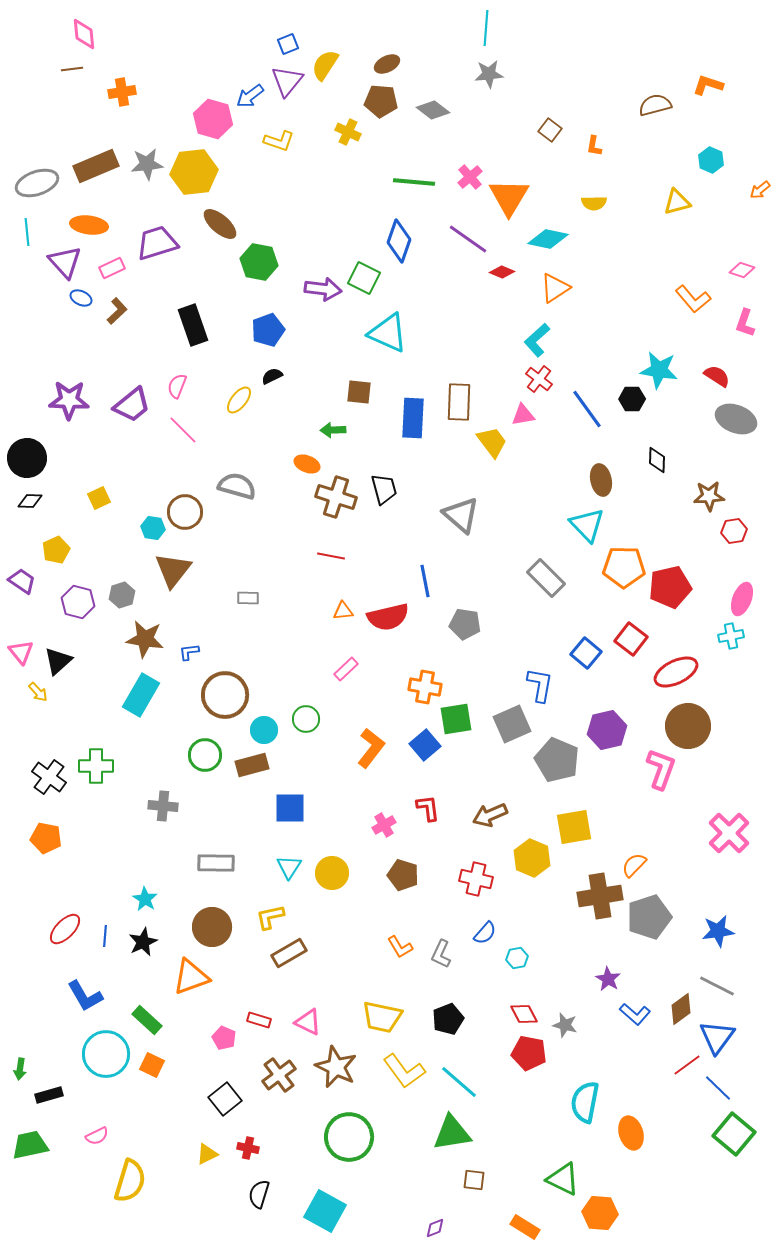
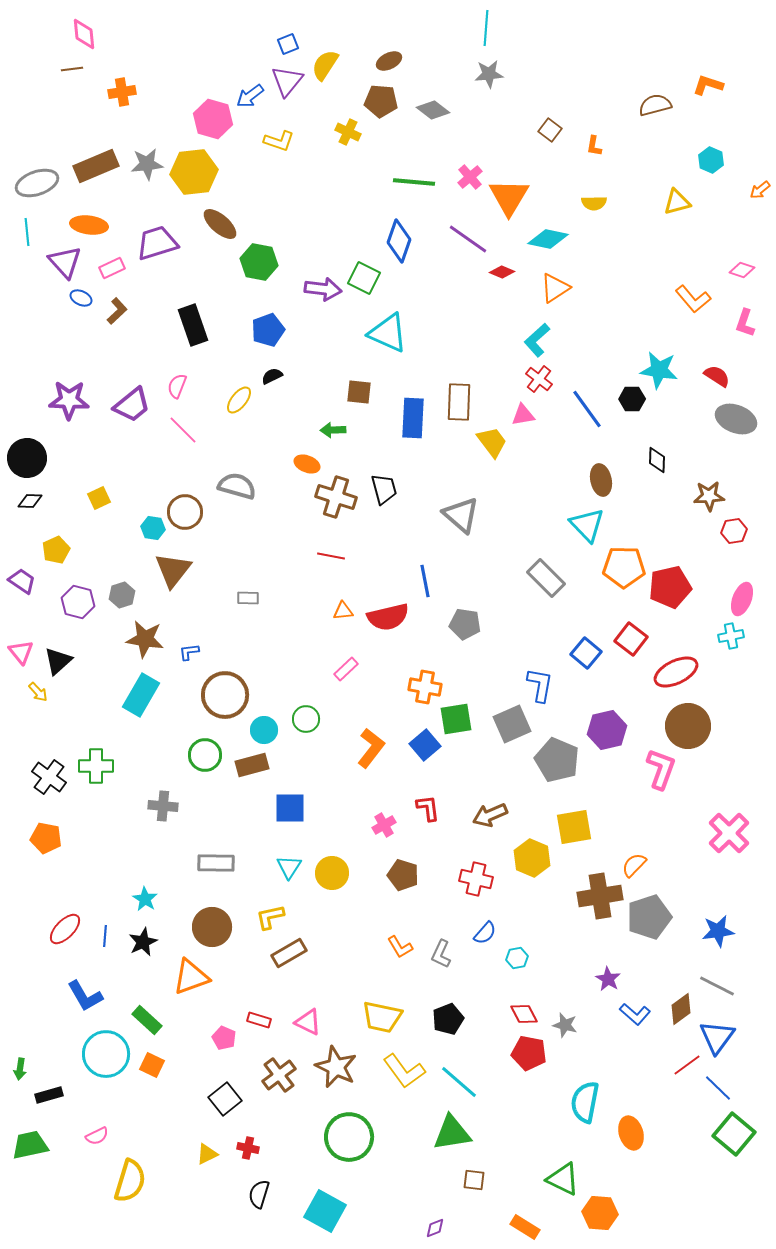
brown ellipse at (387, 64): moved 2 px right, 3 px up
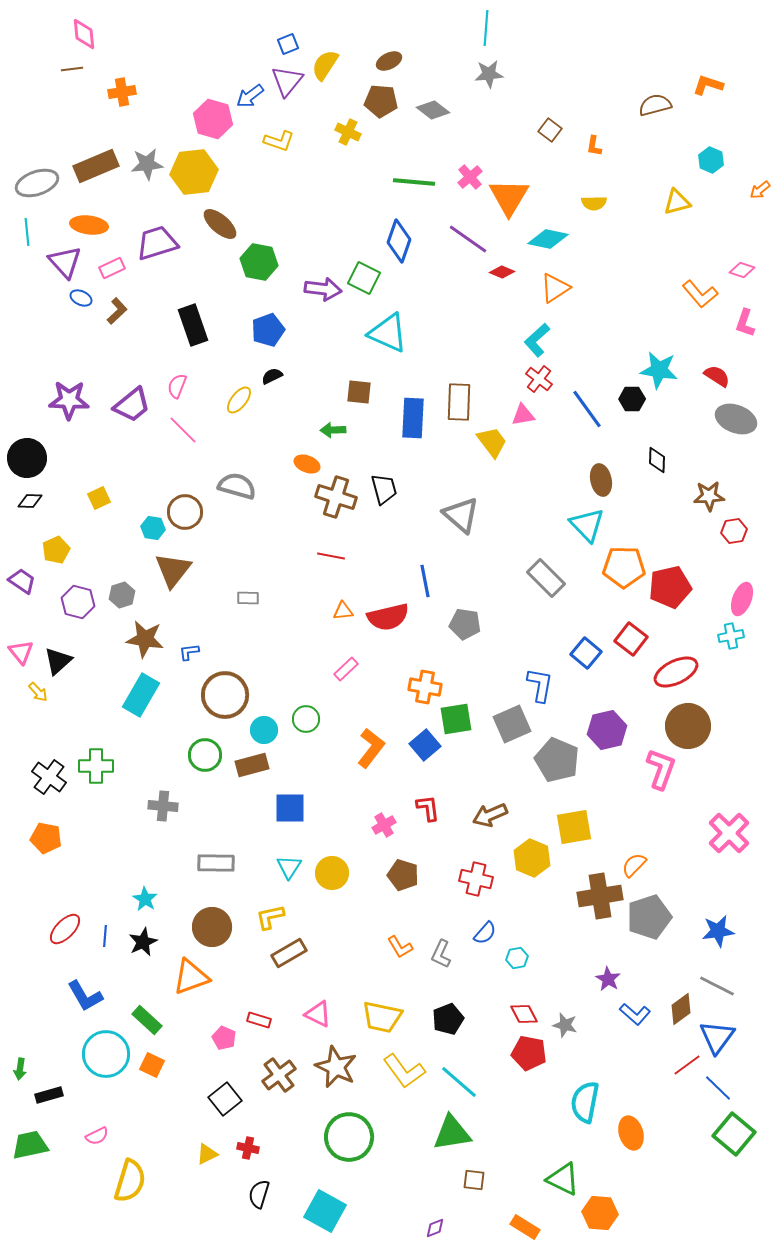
orange L-shape at (693, 299): moved 7 px right, 5 px up
pink triangle at (308, 1022): moved 10 px right, 8 px up
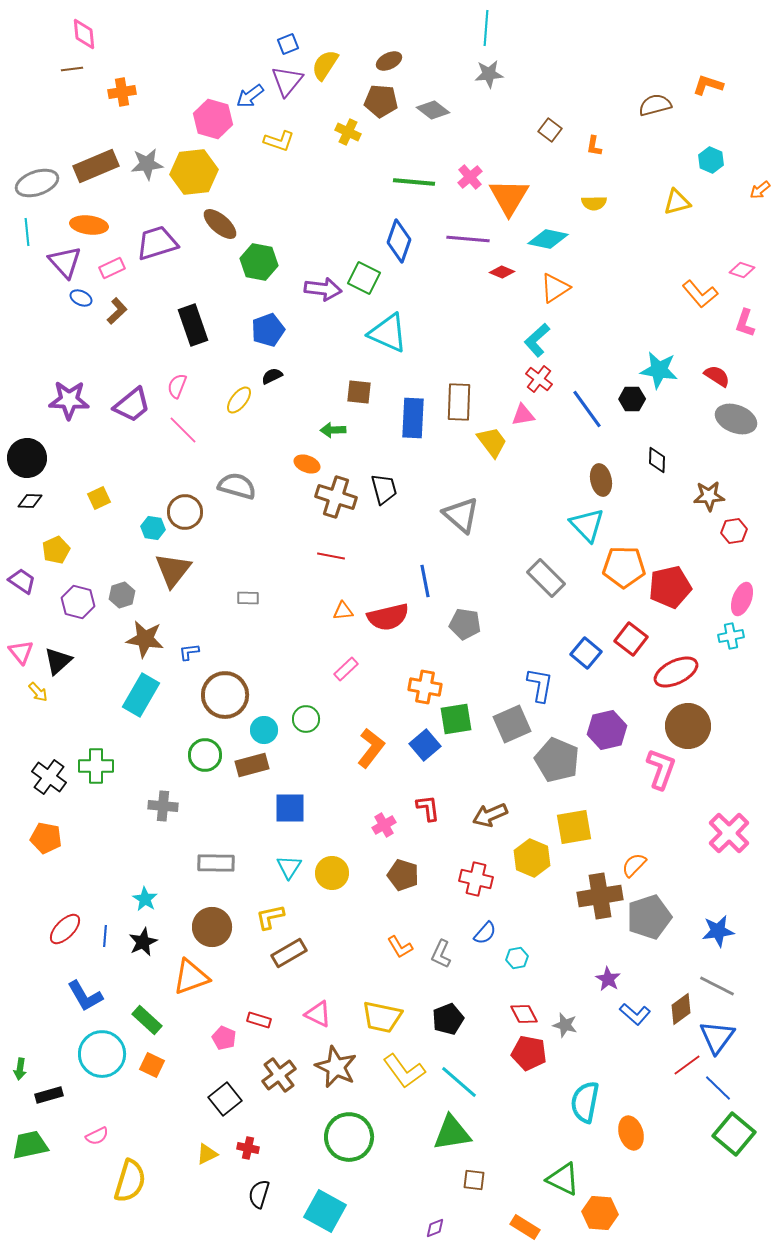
purple line at (468, 239): rotated 30 degrees counterclockwise
cyan circle at (106, 1054): moved 4 px left
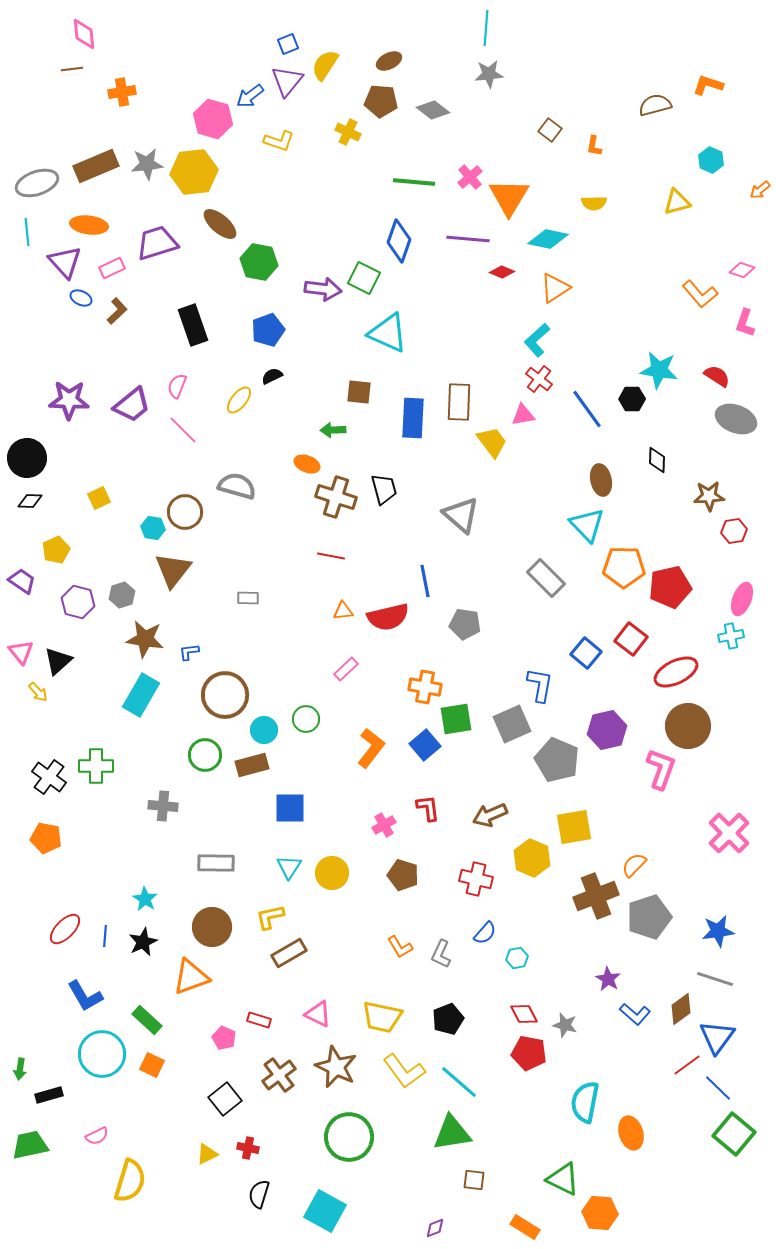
brown cross at (600, 896): moved 4 px left; rotated 12 degrees counterclockwise
gray line at (717, 986): moved 2 px left, 7 px up; rotated 9 degrees counterclockwise
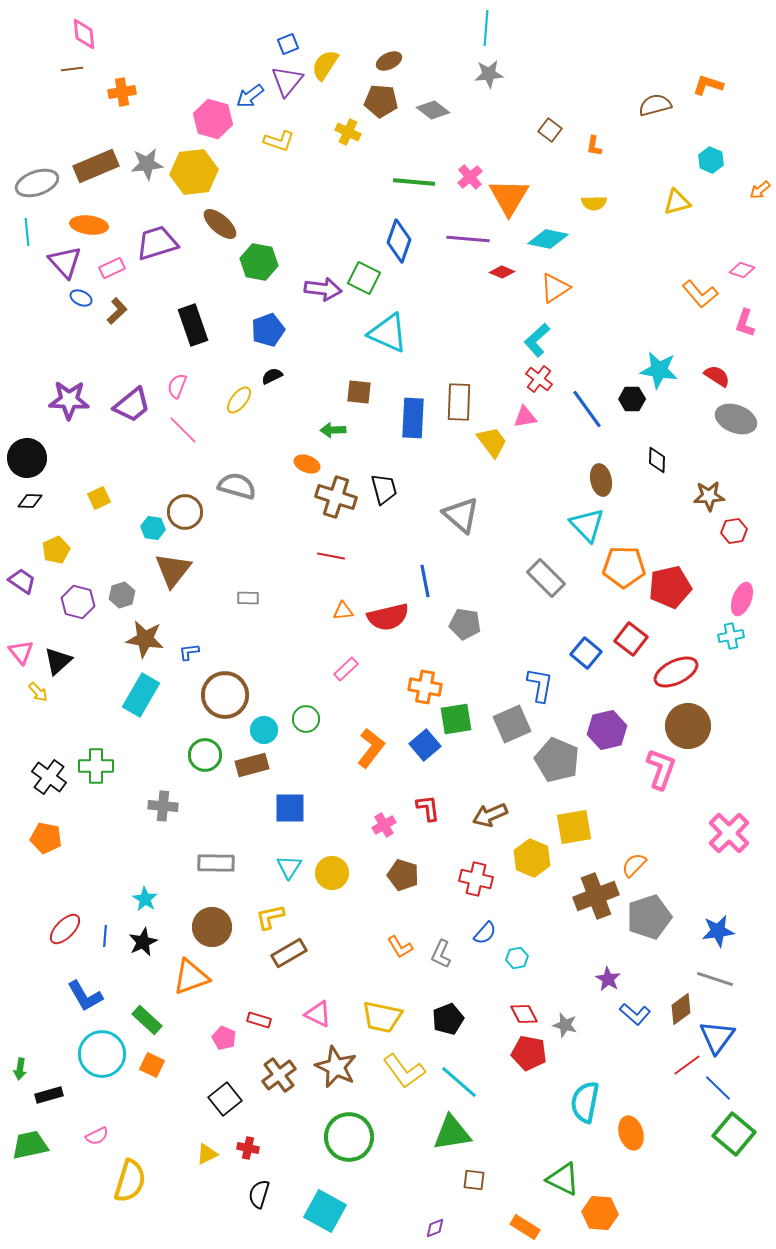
pink triangle at (523, 415): moved 2 px right, 2 px down
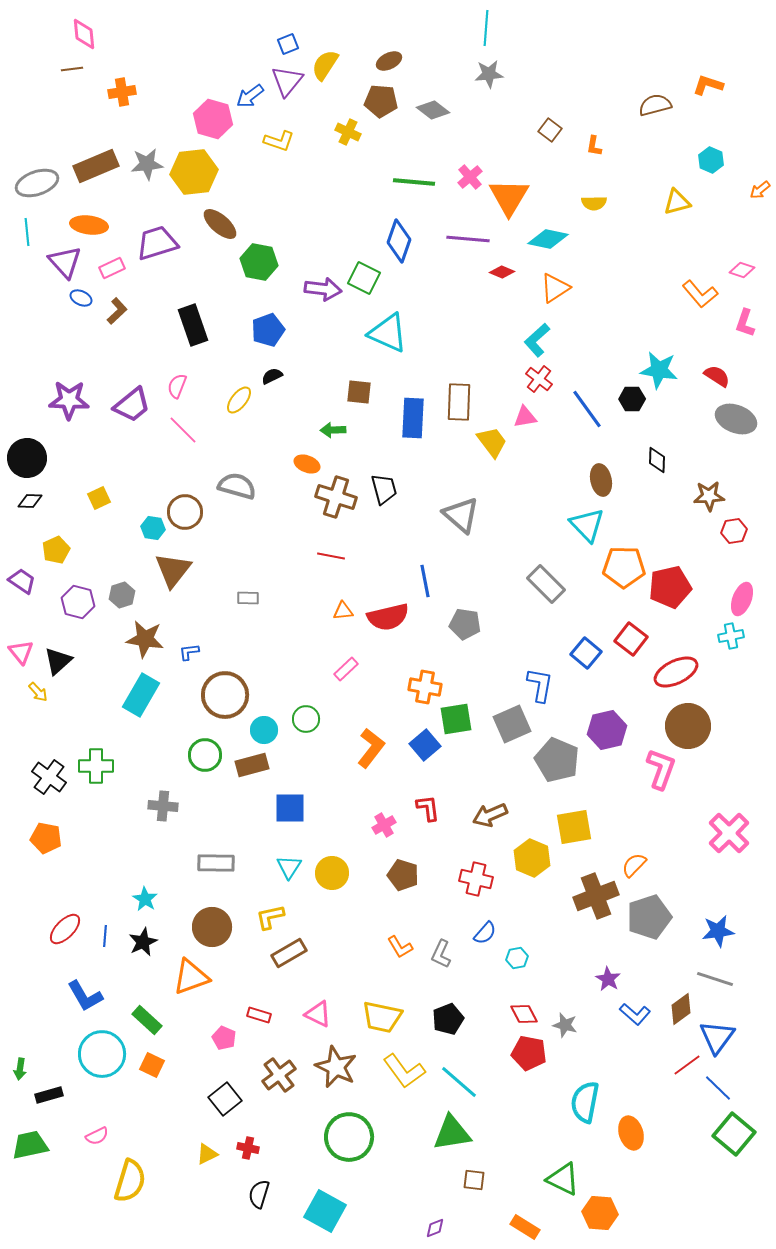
gray rectangle at (546, 578): moved 6 px down
red rectangle at (259, 1020): moved 5 px up
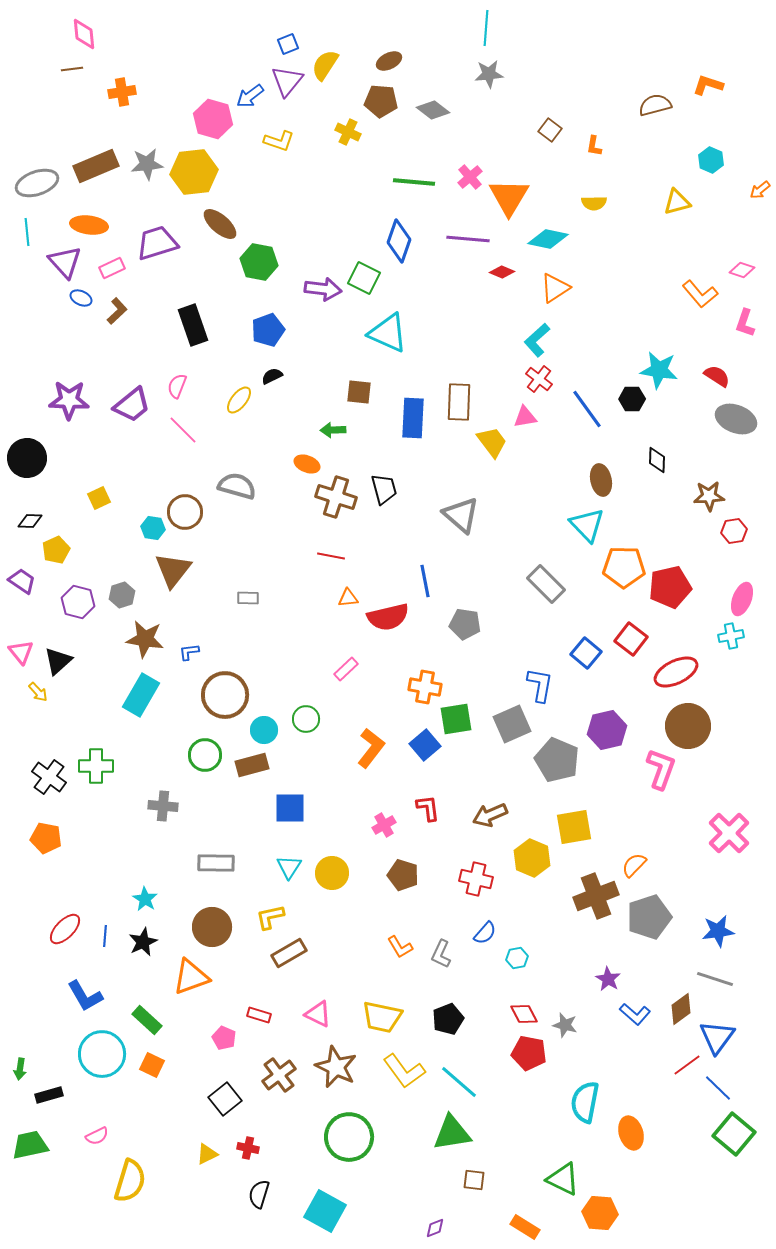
black diamond at (30, 501): moved 20 px down
orange triangle at (343, 611): moved 5 px right, 13 px up
